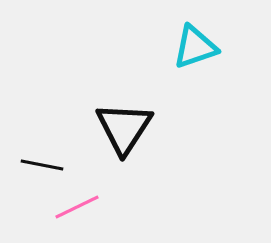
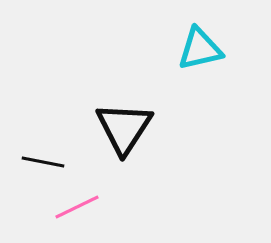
cyan triangle: moved 5 px right, 2 px down; rotated 6 degrees clockwise
black line: moved 1 px right, 3 px up
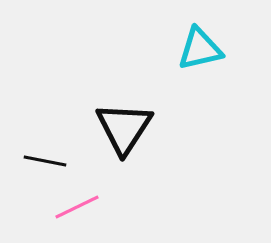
black line: moved 2 px right, 1 px up
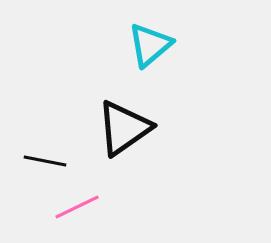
cyan triangle: moved 50 px left, 4 px up; rotated 27 degrees counterclockwise
black triangle: rotated 22 degrees clockwise
